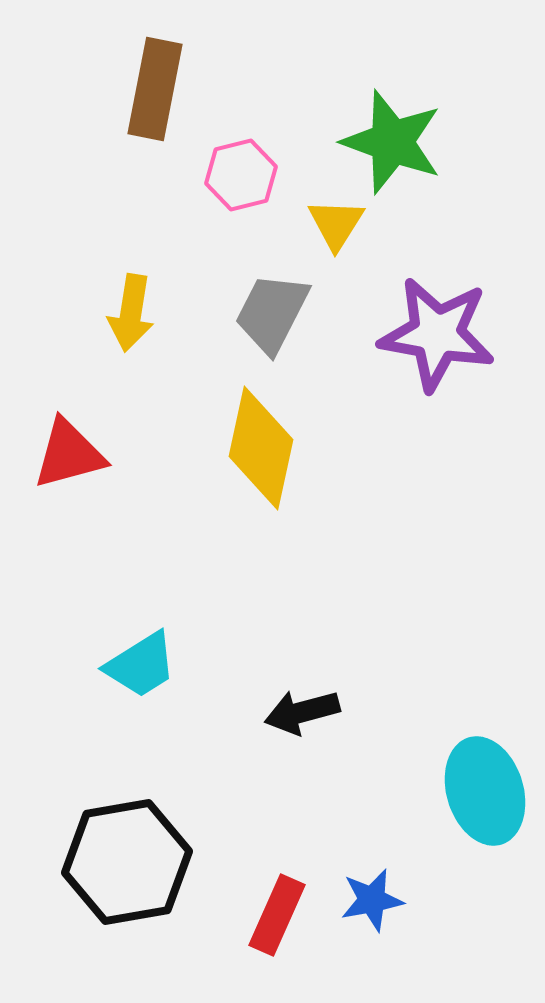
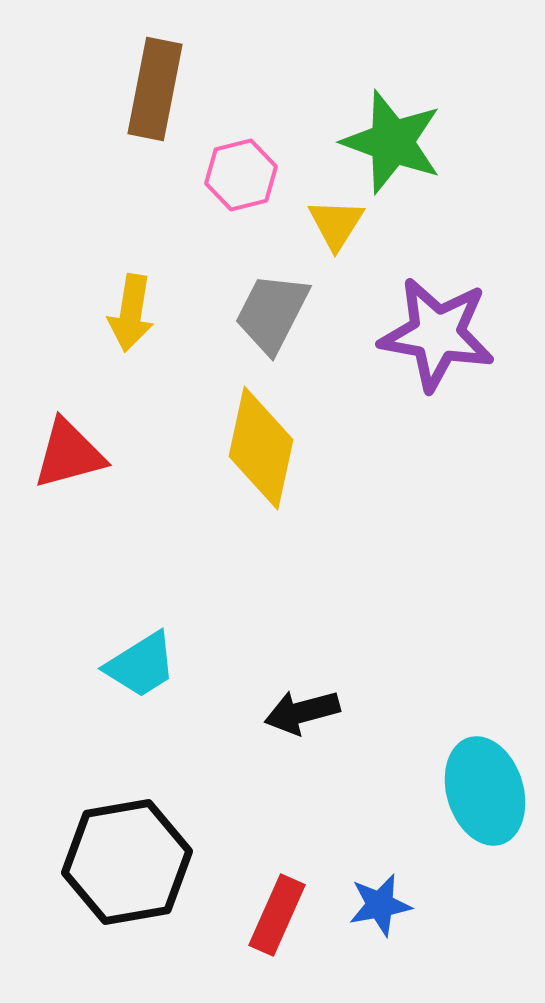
blue star: moved 8 px right, 5 px down
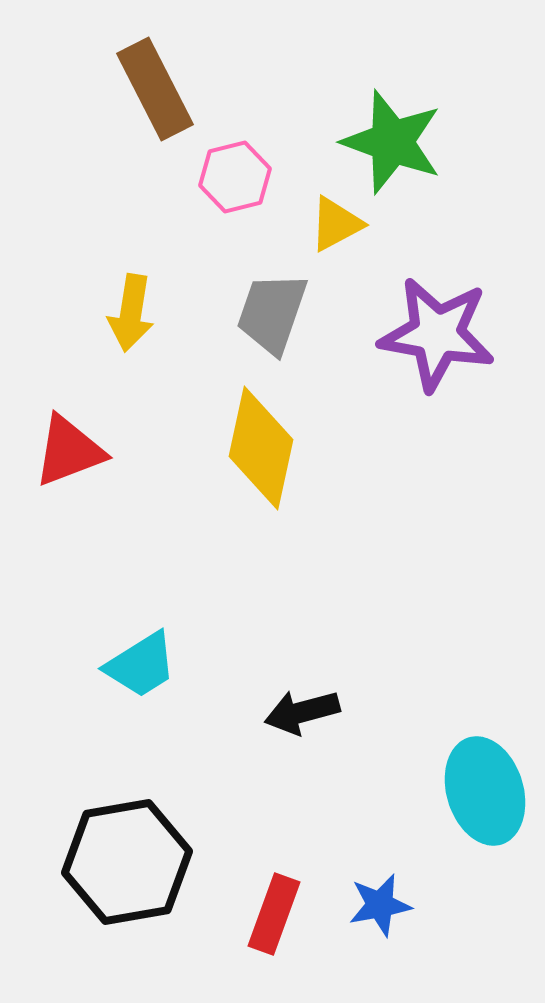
brown rectangle: rotated 38 degrees counterclockwise
pink hexagon: moved 6 px left, 2 px down
yellow triangle: rotated 30 degrees clockwise
gray trapezoid: rotated 8 degrees counterclockwise
red triangle: moved 3 px up; rotated 6 degrees counterclockwise
red rectangle: moved 3 px left, 1 px up; rotated 4 degrees counterclockwise
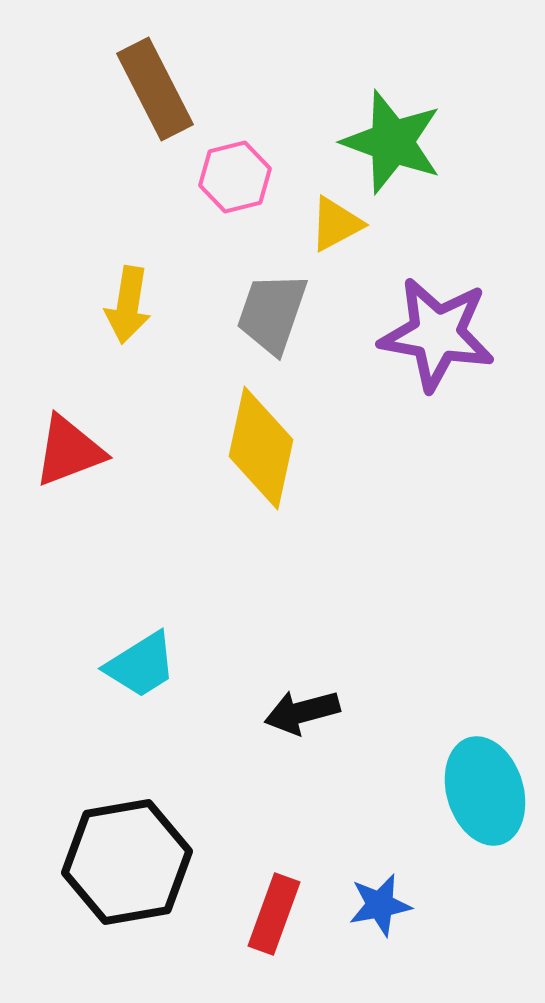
yellow arrow: moved 3 px left, 8 px up
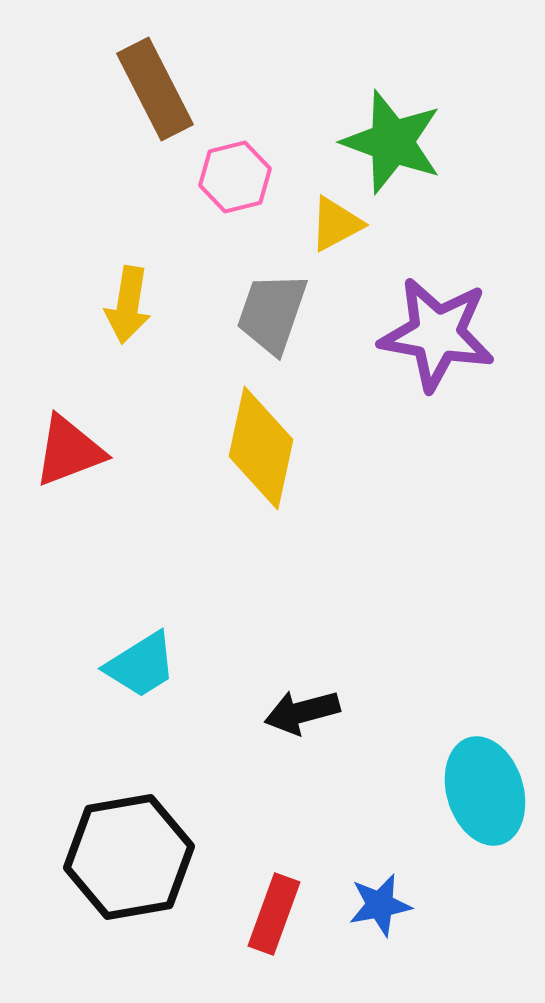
black hexagon: moved 2 px right, 5 px up
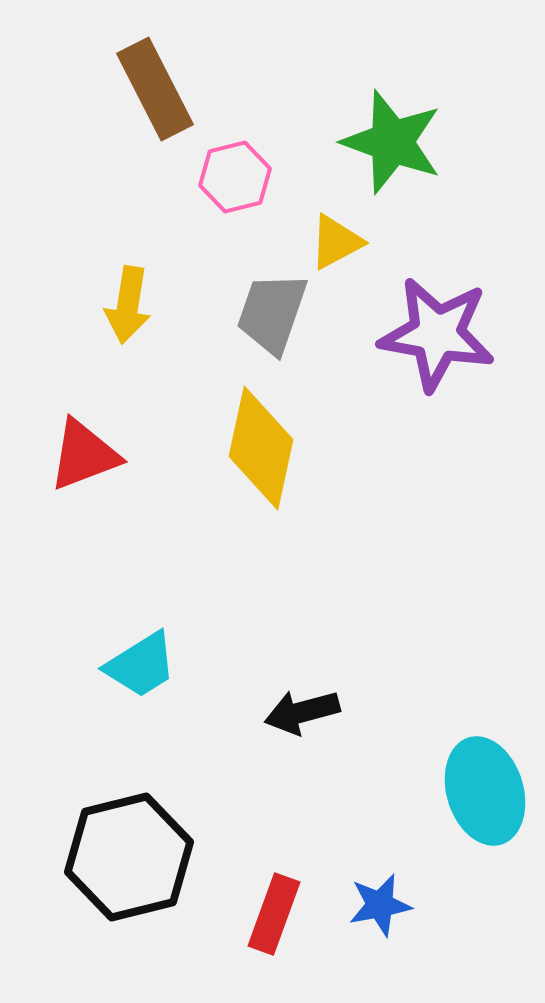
yellow triangle: moved 18 px down
red triangle: moved 15 px right, 4 px down
black hexagon: rotated 4 degrees counterclockwise
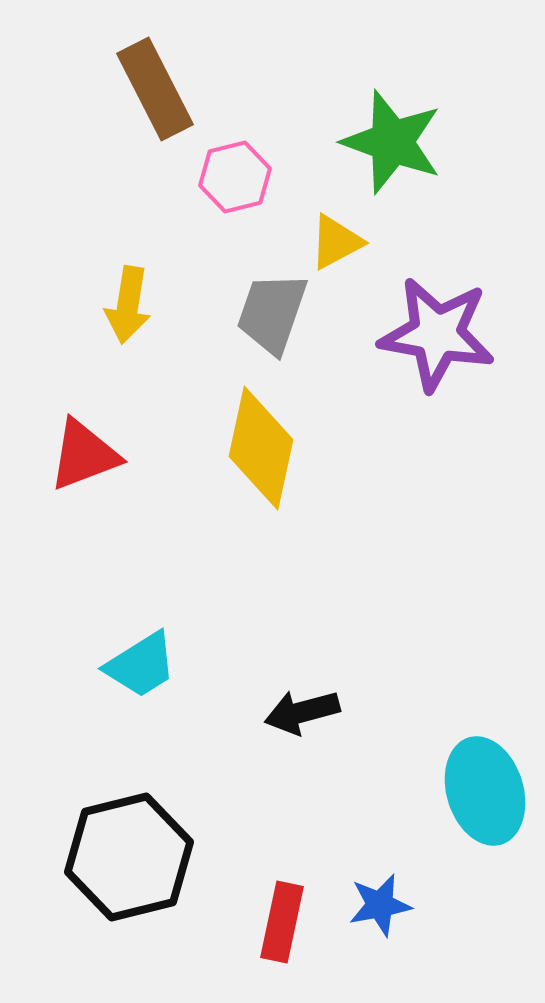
red rectangle: moved 8 px right, 8 px down; rotated 8 degrees counterclockwise
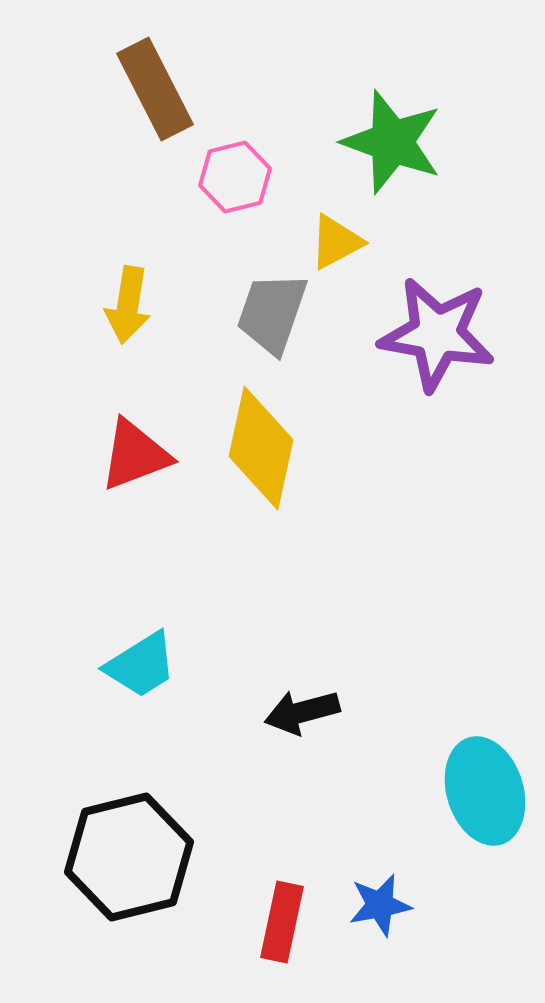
red triangle: moved 51 px right
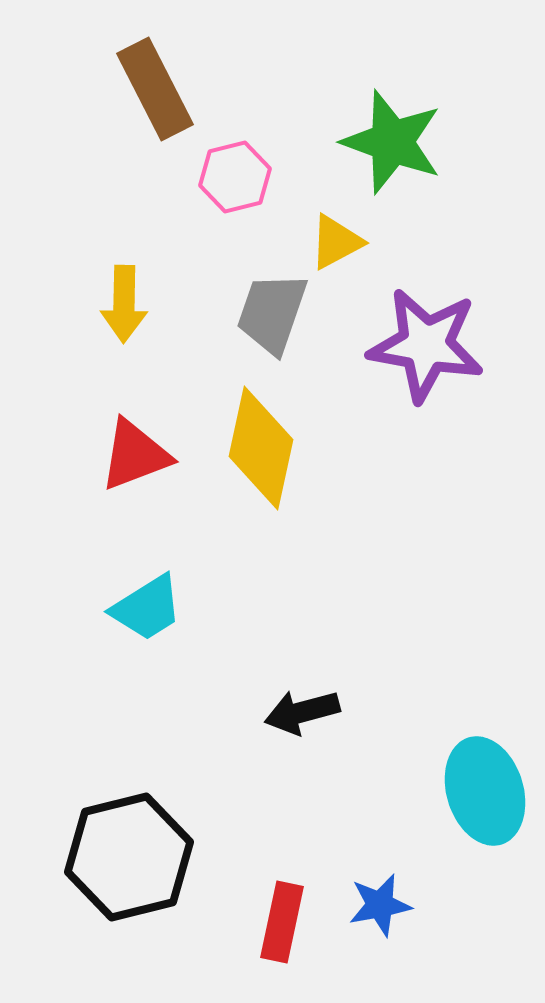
yellow arrow: moved 4 px left, 1 px up; rotated 8 degrees counterclockwise
purple star: moved 11 px left, 11 px down
cyan trapezoid: moved 6 px right, 57 px up
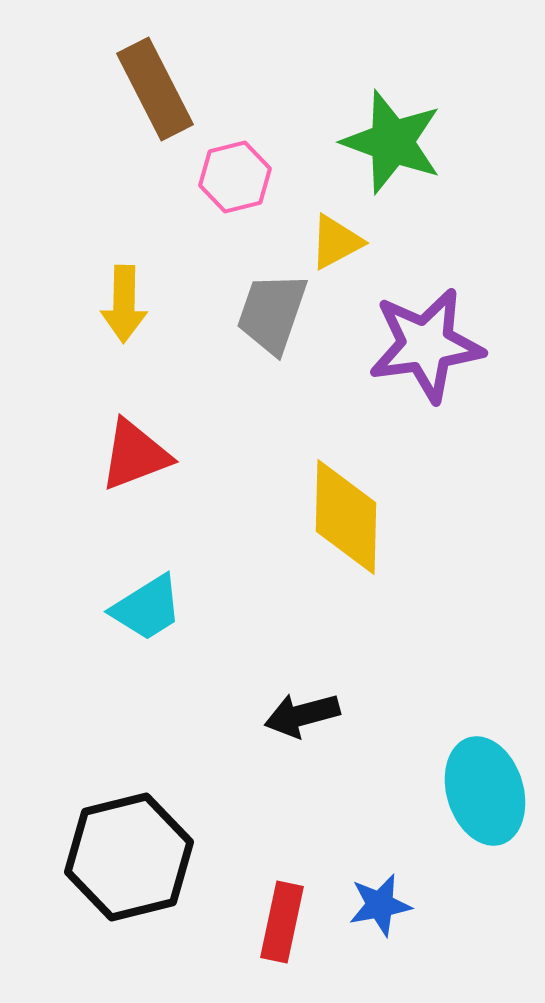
purple star: rotated 18 degrees counterclockwise
yellow diamond: moved 85 px right, 69 px down; rotated 11 degrees counterclockwise
black arrow: moved 3 px down
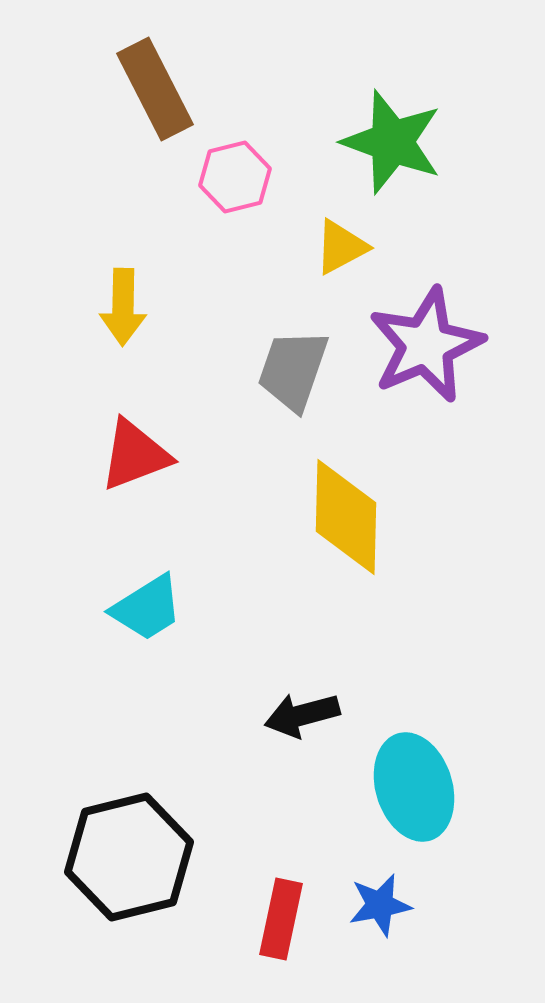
yellow triangle: moved 5 px right, 5 px down
yellow arrow: moved 1 px left, 3 px down
gray trapezoid: moved 21 px right, 57 px down
purple star: rotated 15 degrees counterclockwise
cyan ellipse: moved 71 px left, 4 px up
red rectangle: moved 1 px left, 3 px up
